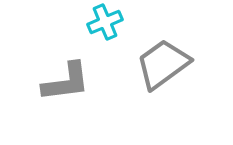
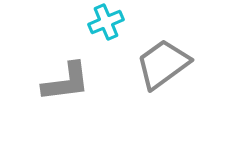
cyan cross: moved 1 px right
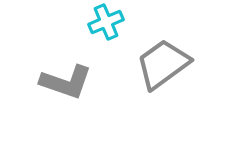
gray L-shape: rotated 26 degrees clockwise
